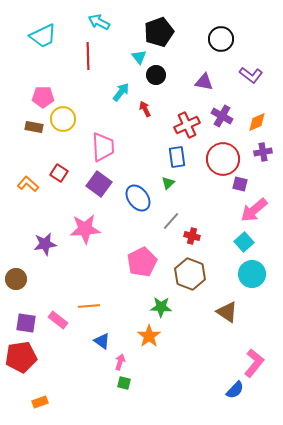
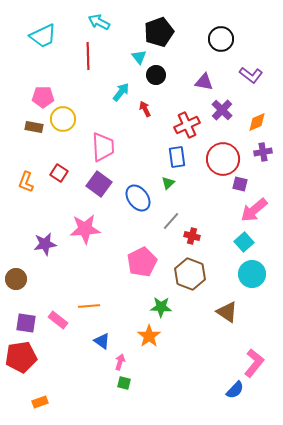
purple cross at (222, 116): moved 6 px up; rotated 15 degrees clockwise
orange L-shape at (28, 184): moved 2 px left, 2 px up; rotated 110 degrees counterclockwise
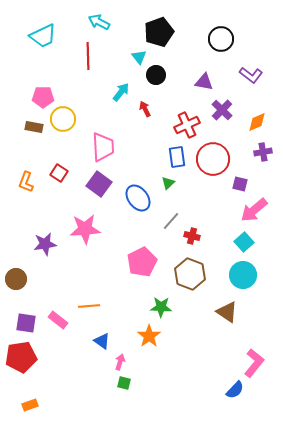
red circle at (223, 159): moved 10 px left
cyan circle at (252, 274): moved 9 px left, 1 px down
orange rectangle at (40, 402): moved 10 px left, 3 px down
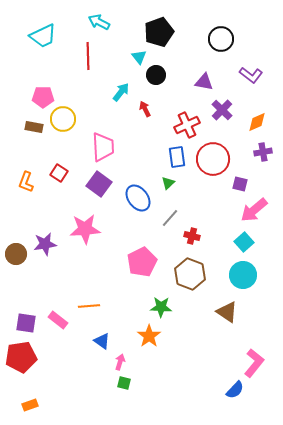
gray line at (171, 221): moved 1 px left, 3 px up
brown circle at (16, 279): moved 25 px up
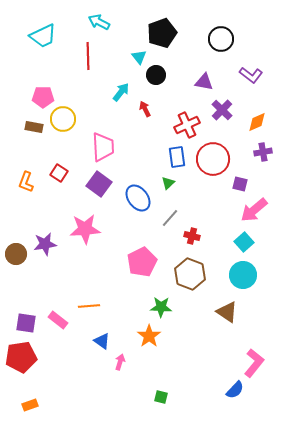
black pentagon at (159, 32): moved 3 px right, 1 px down
green square at (124, 383): moved 37 px right, 14 px down
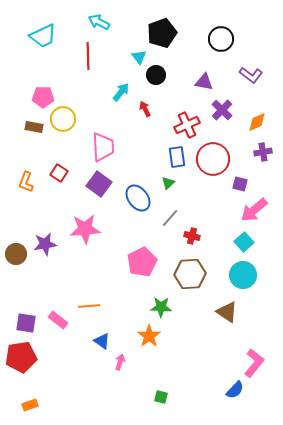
brown hexagon at (190, 274): rotated 24 degrees counterclockwise
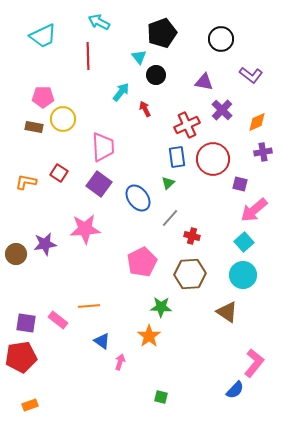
orange L-shape at (26, 182): rotated 80 degrees clockwise
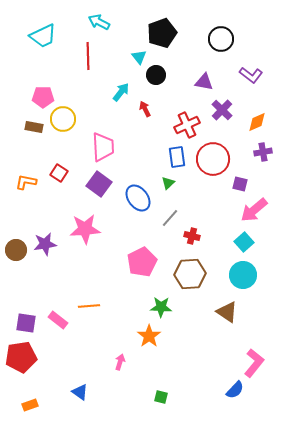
brown circle at (16, 254): moved 4 px up
blue triangle at (102, 341): moved 22 px left, 51 px down
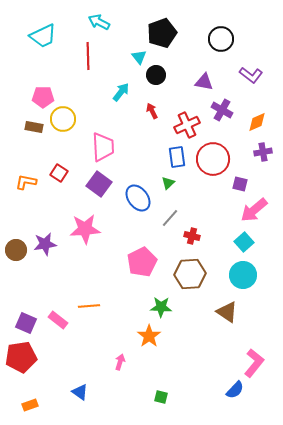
red arrow at (145, 109): moved 7 px right, 2 px down
purple cross at (222, 110): rotated 15 degrees counterclockwise
purple square at (26, 323): rotated 15 degrees clockwise
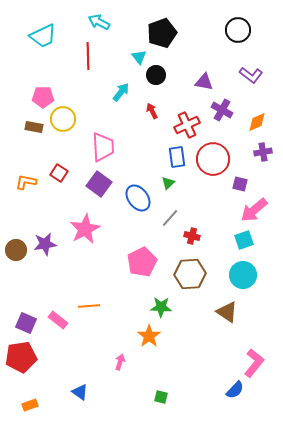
black circle at (221, 39): moved 17 px right, 9 px up
pink star at (85, 229): rotated 24 degrees counterclockwise
cyan square at (244, 242): moved 2 px up; rotated 24 degrees clockwise
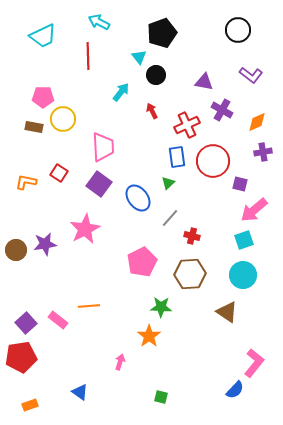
red circle at (213, 159): moved 2 px down
purple square at (26, 323): rotated 25 degrees clockwise
